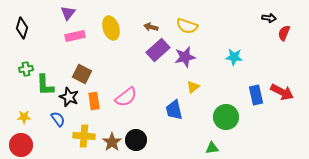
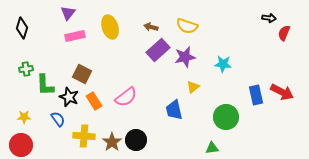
yellow ellipse: moved 1 px left, 1 px up
cyan star: moved 11 px left, 7 px down
orange rectangle: rotated 24 degrees counterclockwise
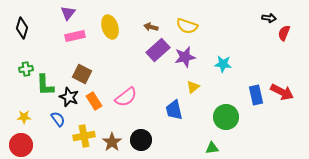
yellow cross: rotated 15 degrees counterclockwise
black circle: moved 5 px right
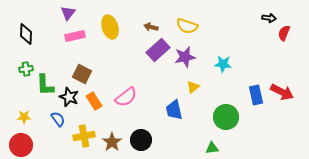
black diamond: moved 4 px right, 6 px down; rotated 15 degrees counterclockwise
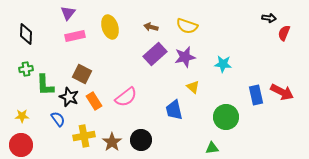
purple rectangle: moved 3 px left, 4 px down
yellow triangle: rotated 40 degrees counterclockwise
yellow star: moved 2 px left, 1 px up
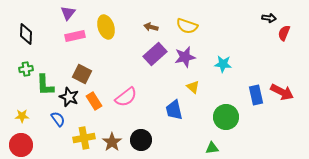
yellow ellipse: moved 4 px left
yellow cross: moved 2 px down
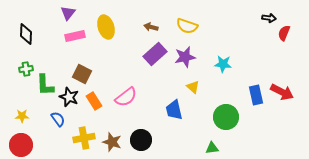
brown star: rotated 18 degrees counterclockwise
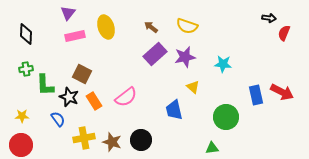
brown arrow: rotated 24 degrees clockwise
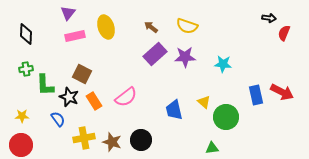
purple star: rotated 10 degrees clockwise
yellow triangle: moved 11 px right, 15 px down
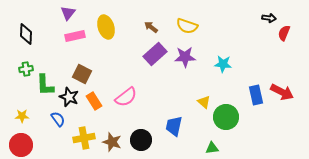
blue trapezoid: moved 16 px down; rotated 25 degrees clockwise
